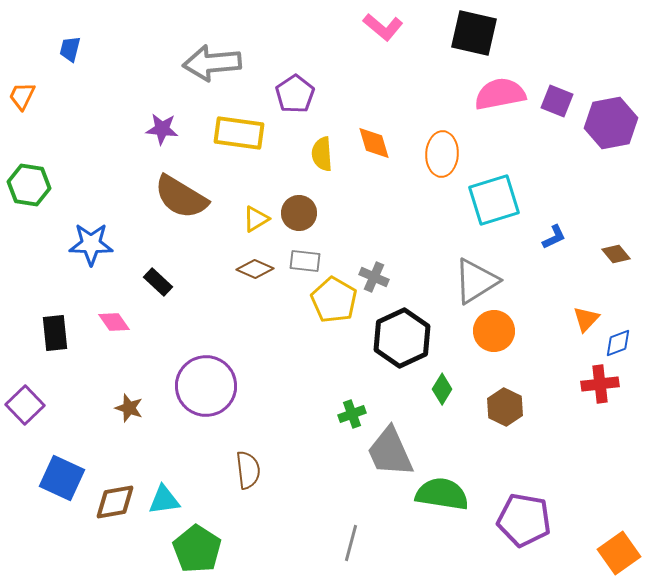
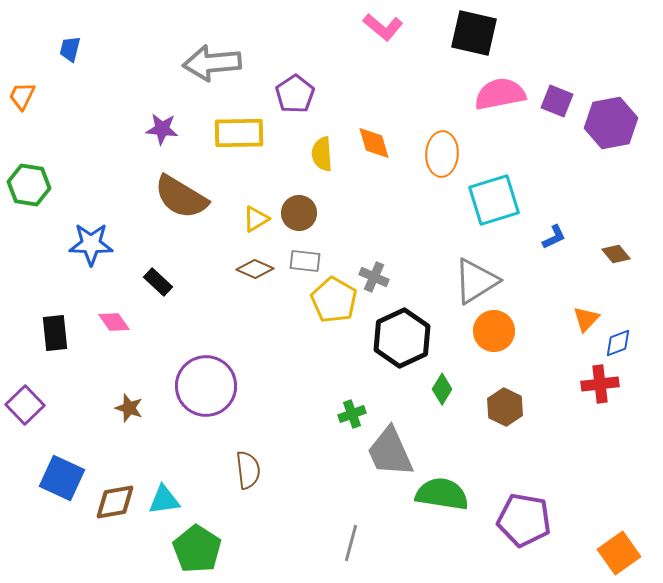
yellow rectangle at (239, 133): rotated 9 degrees counterclockwise
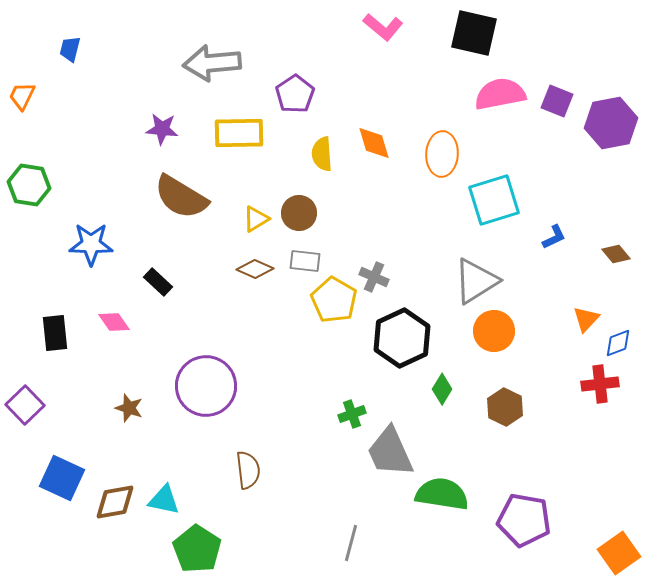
cyan triangle at (164, 500): rotated 20 degrees clockwise
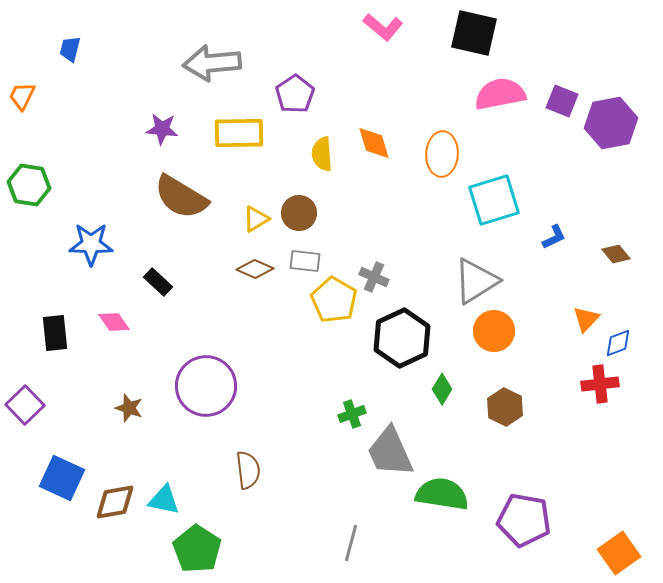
purple square at (557, 101): moved 5 px right
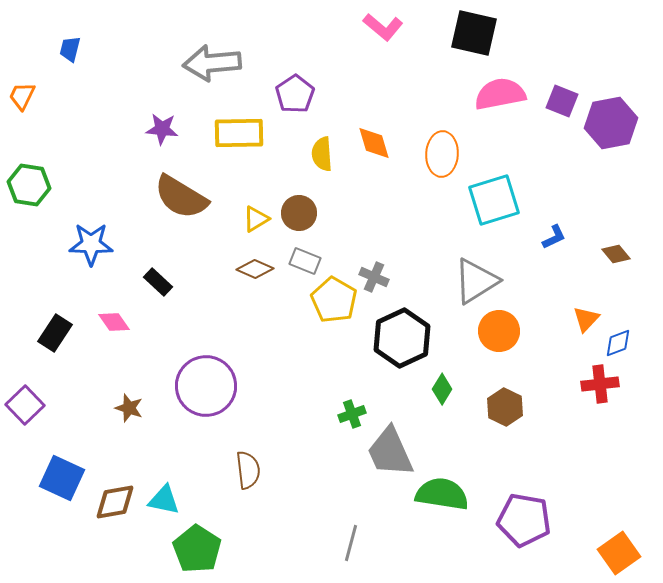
gray rectangle at (305, 261): rotated 16 degrees clockwise
orange circle at (494, 331): moved 5 px right
black rectangle at (55, 333): rotated 39 degrees clockwise
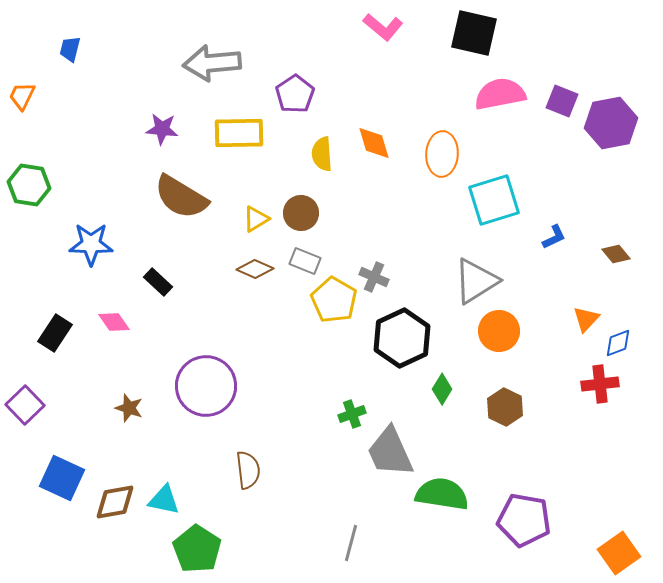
brown circle at (299, 213): moved 2 px right
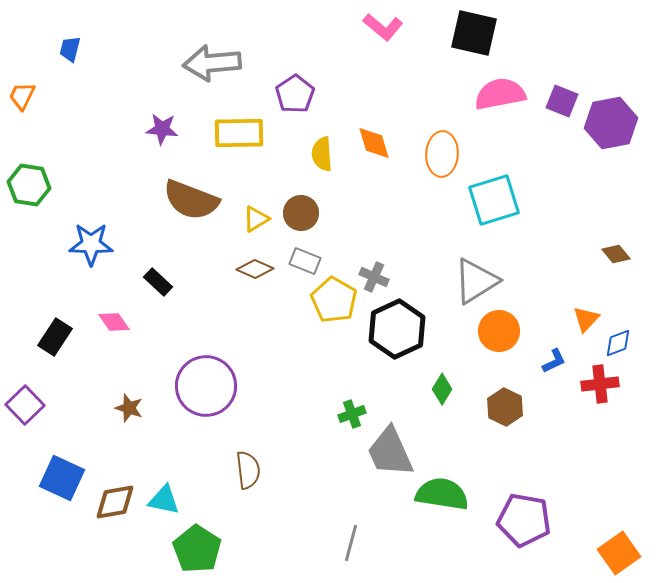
brown semicircle at (181, 197): moved 10 px right, 3 px down; rotated 10 degrees counterclockwise
blue L-shape at (554, 237): moved 124 px down
black rectangle at (55, 333): moved 4 px down
black hexagon at (402, 338): moved 5 px left, 9 px up
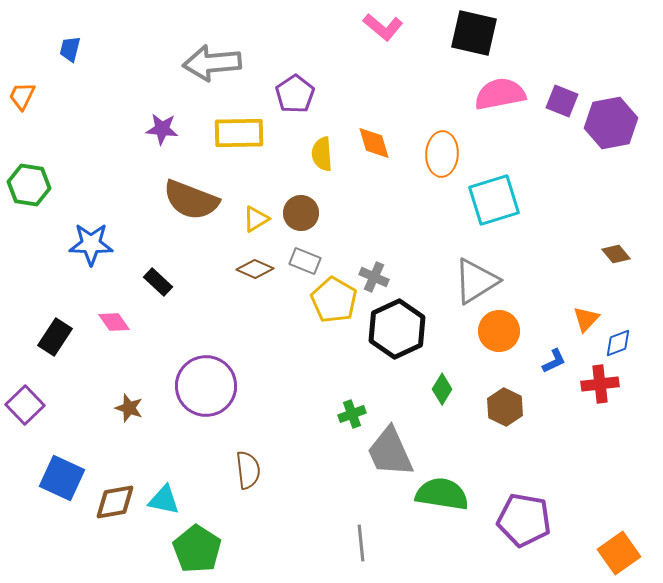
gray line at (351, 543): moved 10 px right; rotated 21 degrees counterclockwise
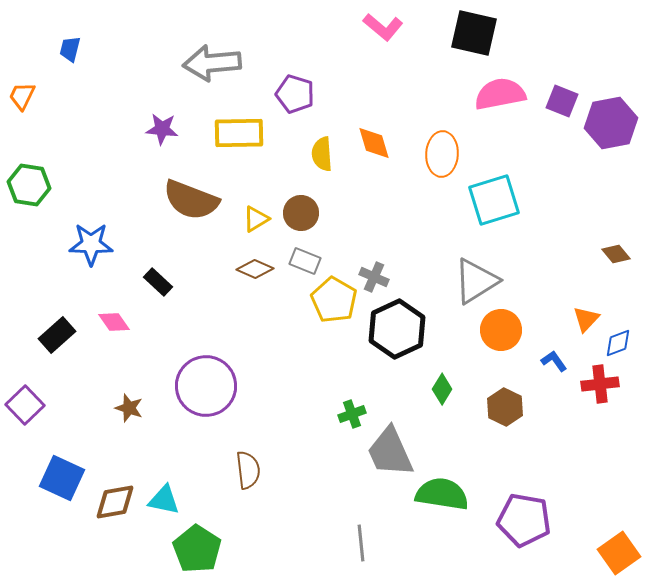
purple pentagon at (295, 94): rotated 21 degrees counterclockwise
orange circle at (499, 331): moved 2 px right, 1 px up
black rectangle at (55, 337): moved 2 px right, 2 px up; rotated 15 degrees clockwise
blue L-shape at (554, 361): rotated 100 degrees counterclockwise
